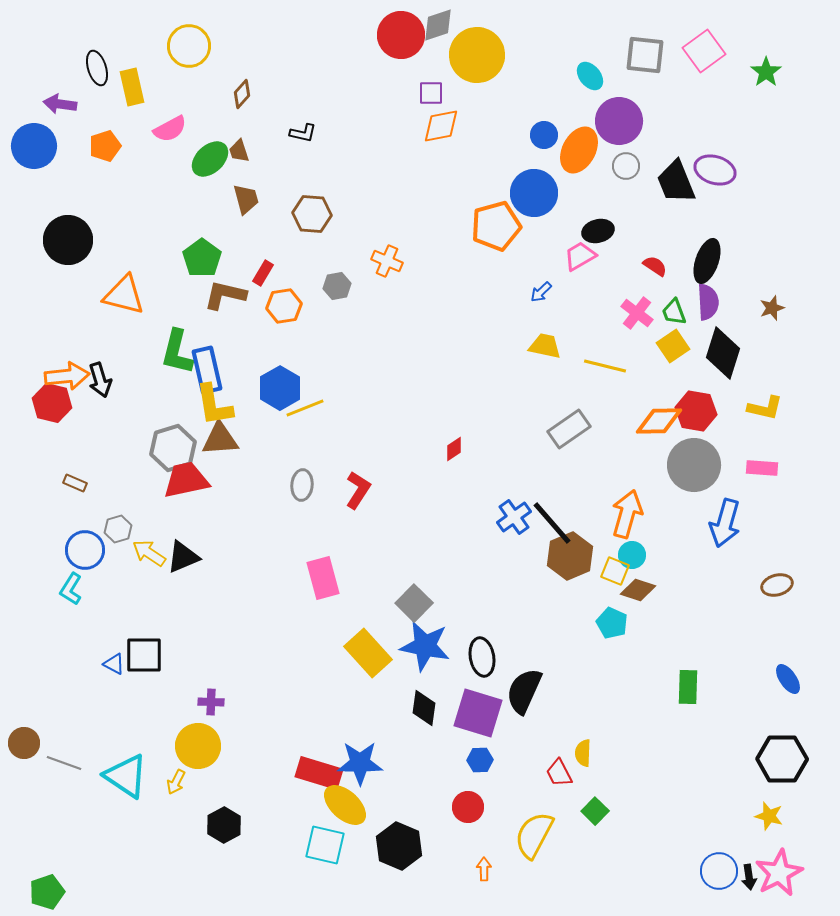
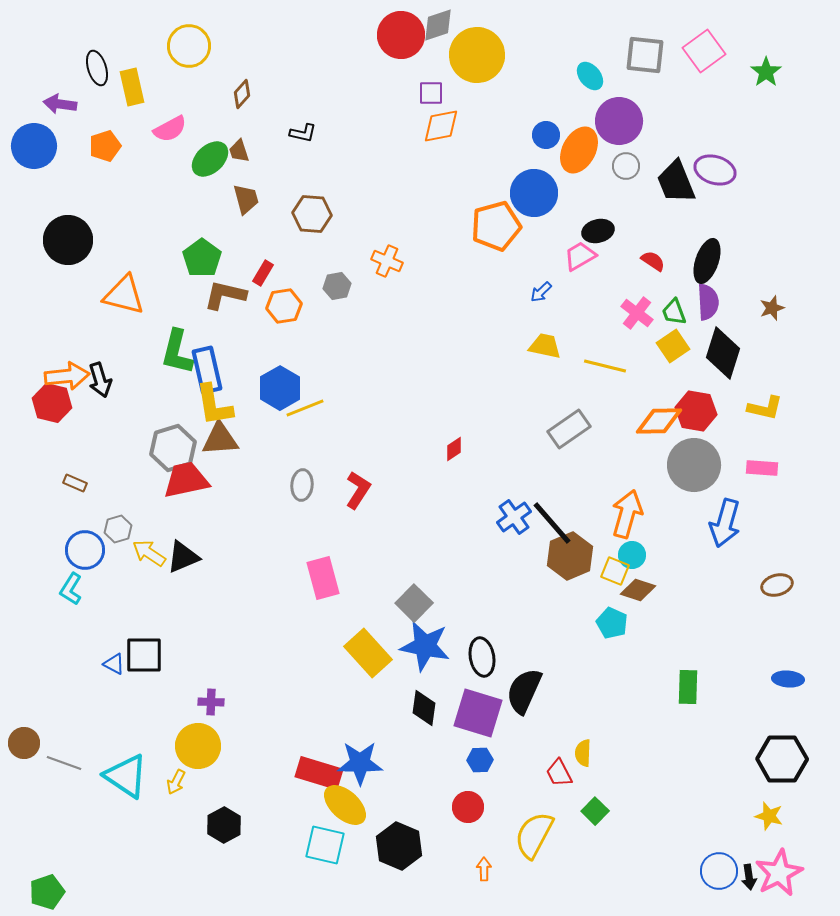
blue circle at (544, 135): moved 2 px right
red semicircle at (655, 266): moved 2 px left, 5 px up
blue ellipse at (788, 679): rotated 52 degrees counterclockwise
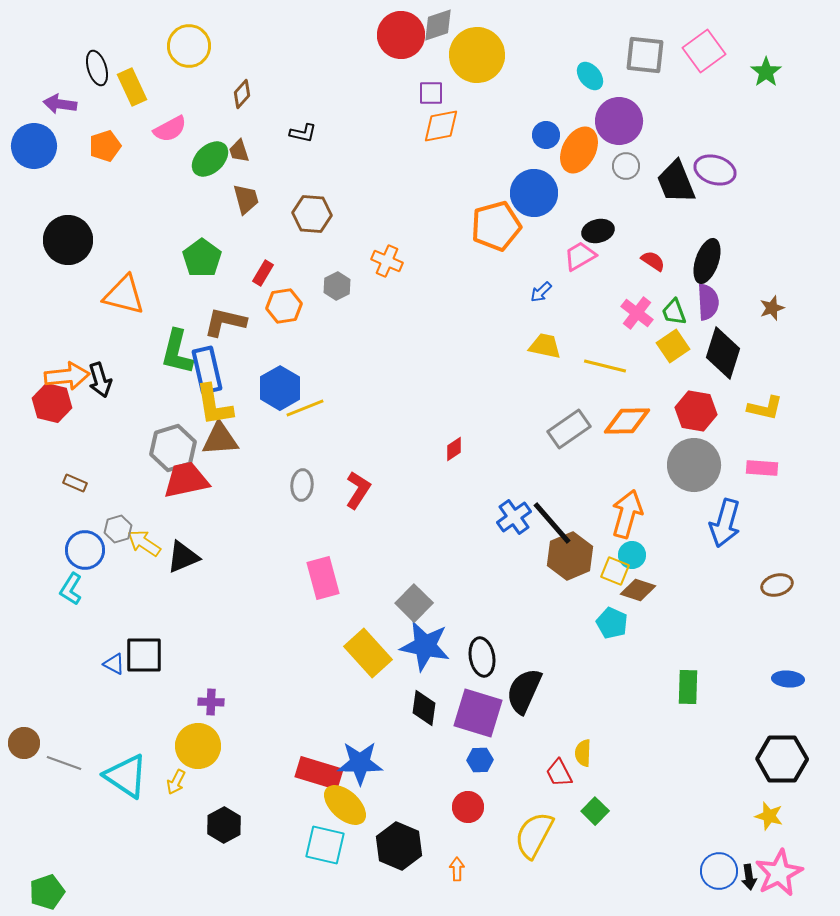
yellow rectangle at (132, 87): rotated 12 degrees counterclockwise
gray hexagon at (337, 286): rotated 16 degrees counterclockwise
brown L-shape at (225, 295): moved 27 px down
orange diamond at (659, 421): moved 32 px left
yellow arrow at (149, 553): moved 5 px left, 10 px up
orange arrow at (484, 869): moved 27 px left
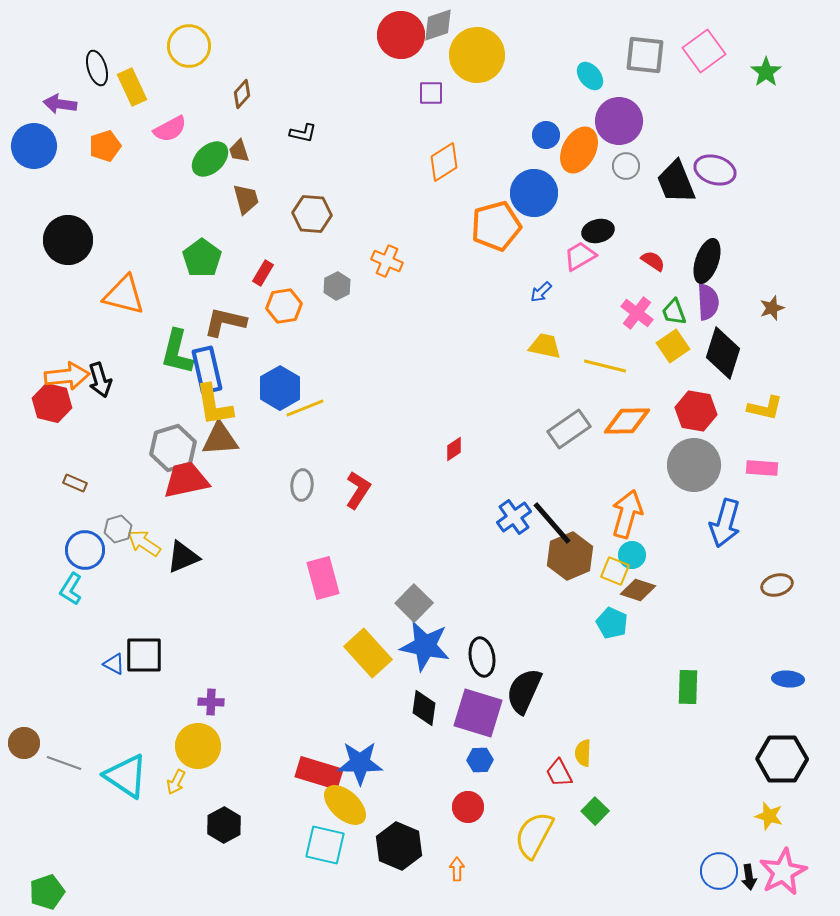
orange diamond at (441, 126): moved 3 px right, 36 px down; rotated 21 degrees counterclockwise
pink star at (779, 873): moved 4 px right, 1 px up
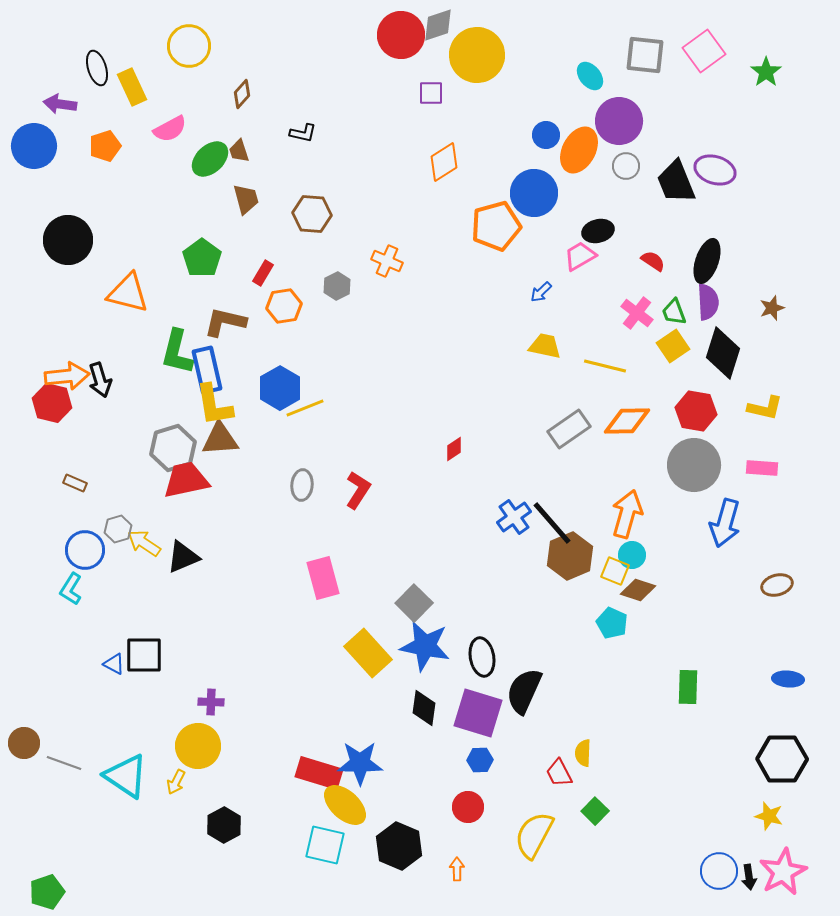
orange triangle at (124, 295): moved 4 px right, 2 px up
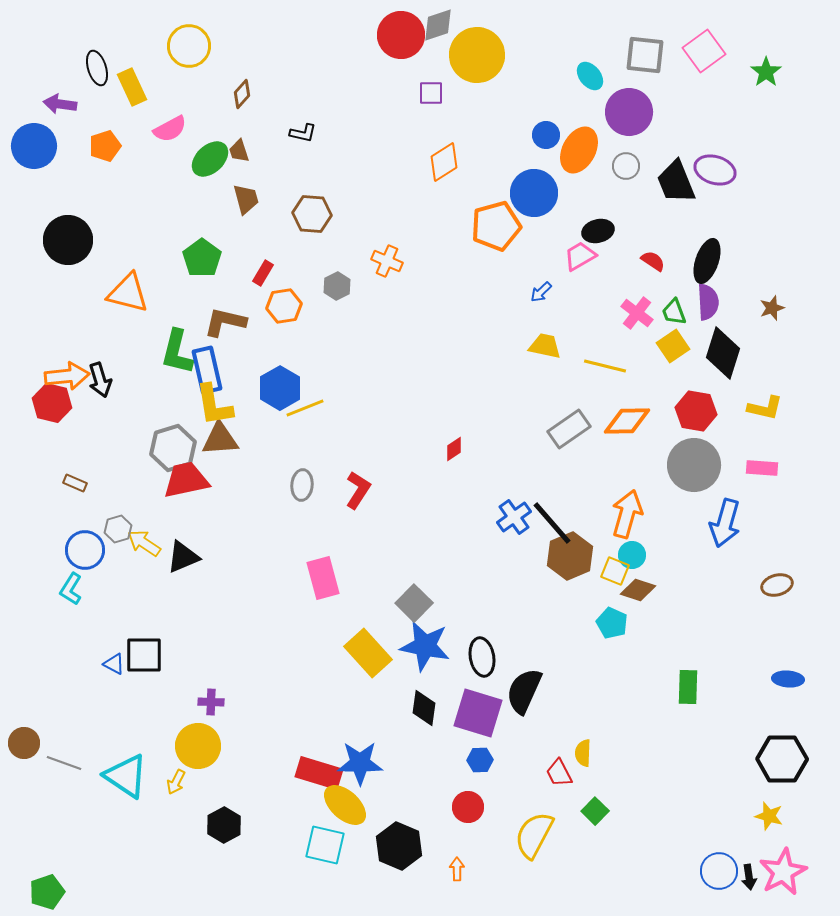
purple circle at (619, 121): moved 10 px right, 9 px up
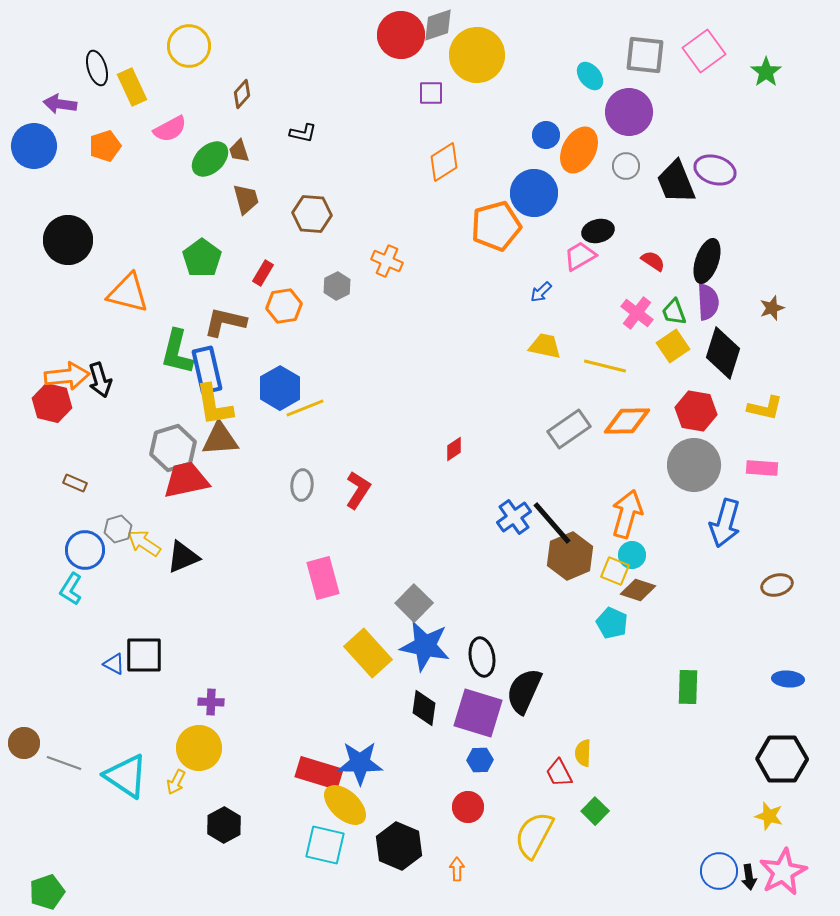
yellow circle at (198, 746): moved 1 px right, 2 px down
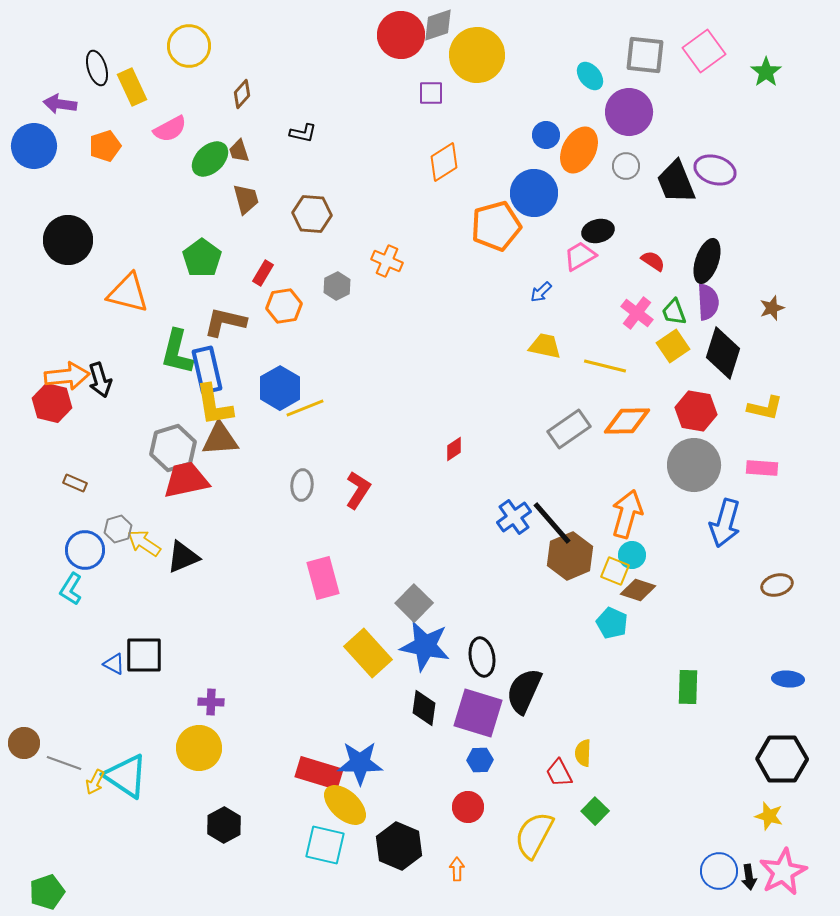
yellow arrow at (176, 782): moved 81 px left
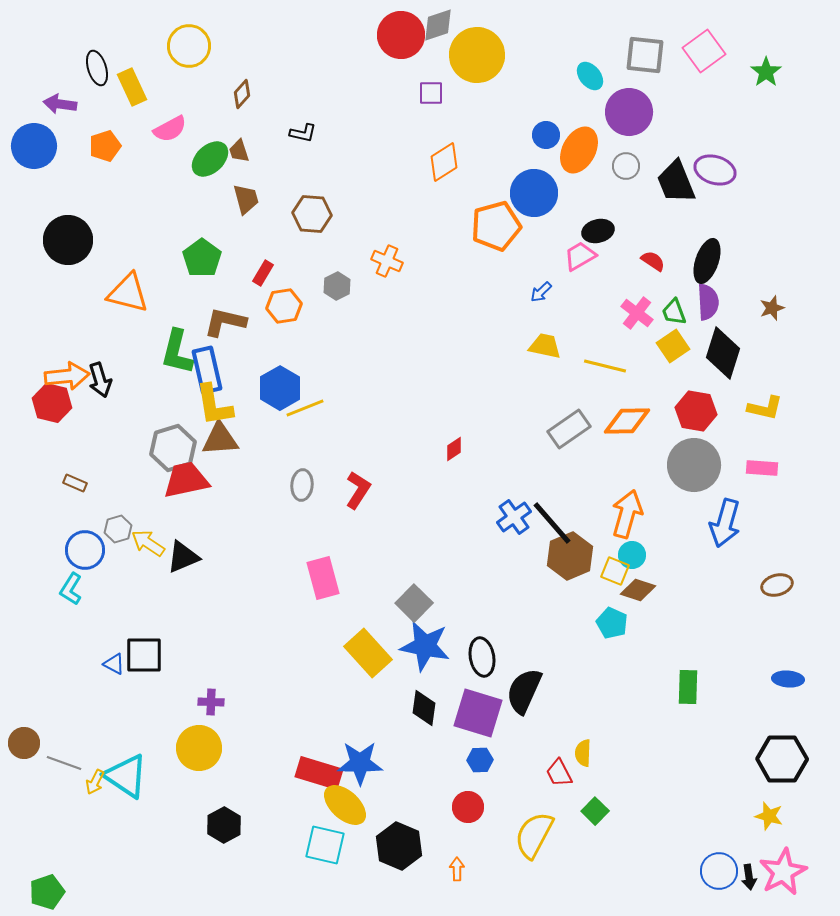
yellow arrow at (144, 543): moved 4 px right
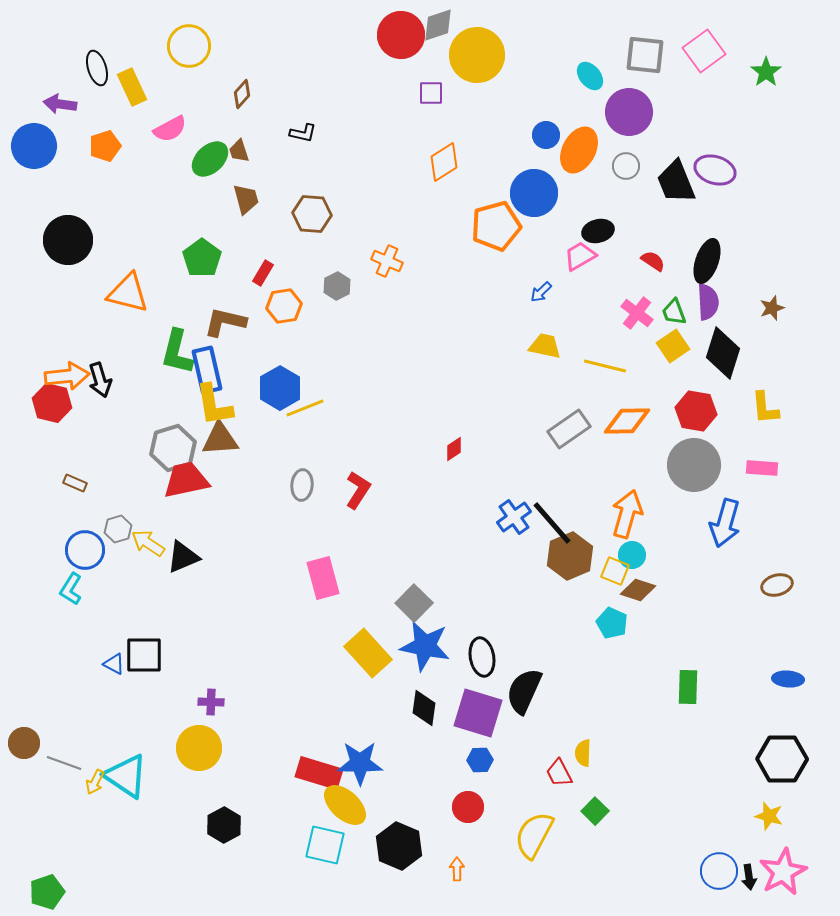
yellow L-shape at (765, 408): rotated 72 degrees clockwise
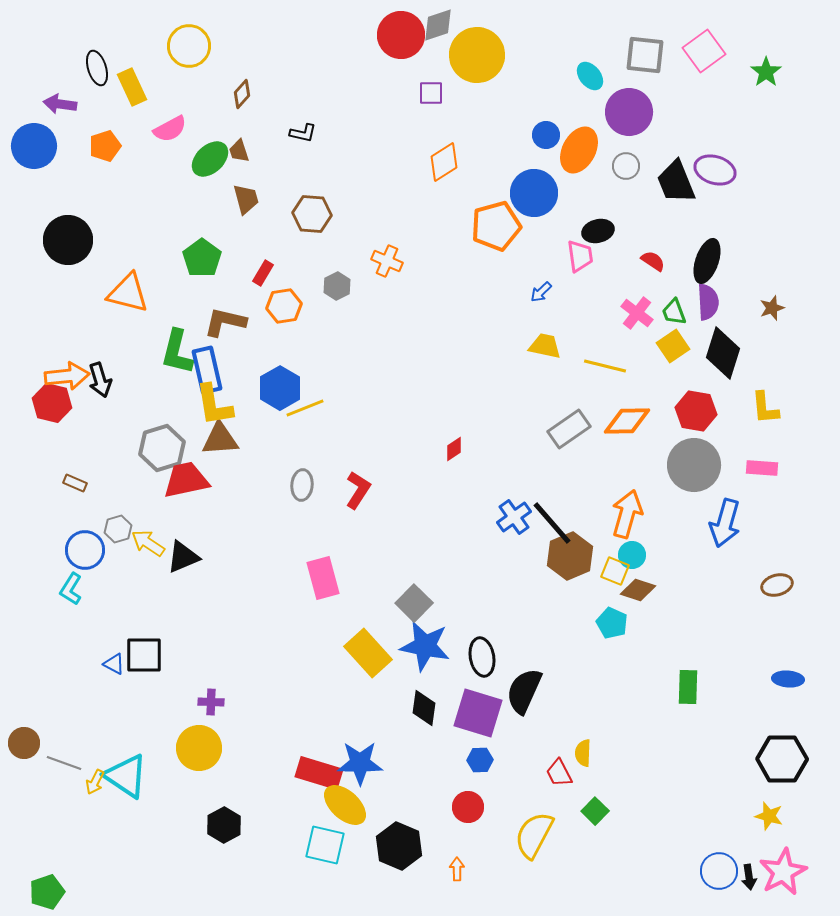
pink trapezoid at (580, 256): rotated 112 degrees clockwise
gray hexagon at (173, 448): moved 11 px left
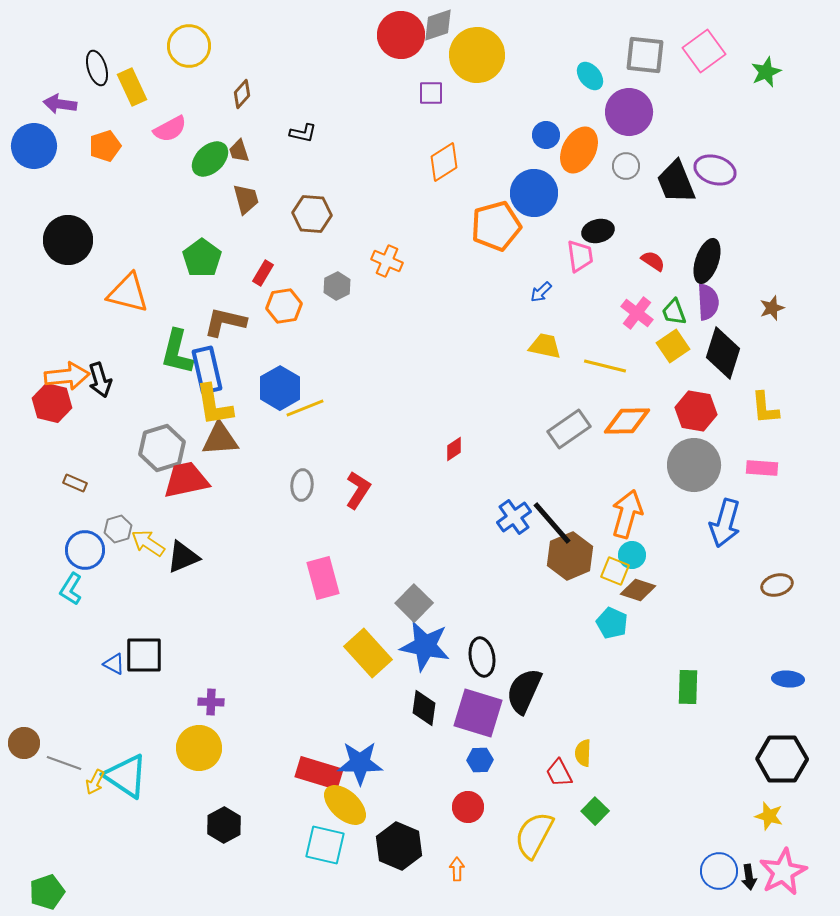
green star at (766, 72): rotated 12 degrees clockwise
